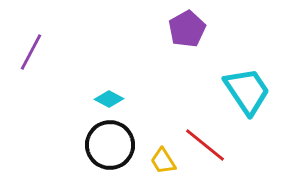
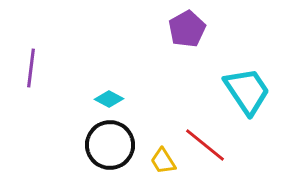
purple line: moved 16 px down; rotated 21 degrees counterclockwise
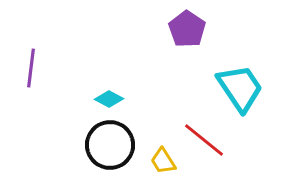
purple pentagon: rotated 9 degrees counterclockwise
cyan trapezoid: moved 7 px left, 3 px up
red line: moved 1 px left, 5 px up
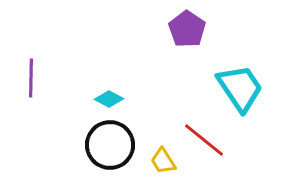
purple line: moved 10 px down; rotated 6 degrees counterclockwise
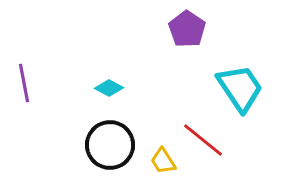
purple line: moved 7 px left, 5 px down; rotated 12 degrees counterclockwise
cyan diamond: moved 11 px up
red line: moved 1 px left
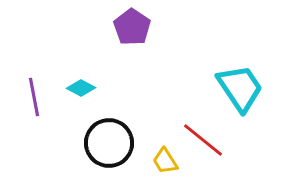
purple pentagon: moved 55 px left, 2 px up
purple line: moved 10 px right, 14 px down
cyan diamond: moved 28 px left
black circle: moved 1 px left, 2 px up
yellow trapezoid: moved 2 px right
